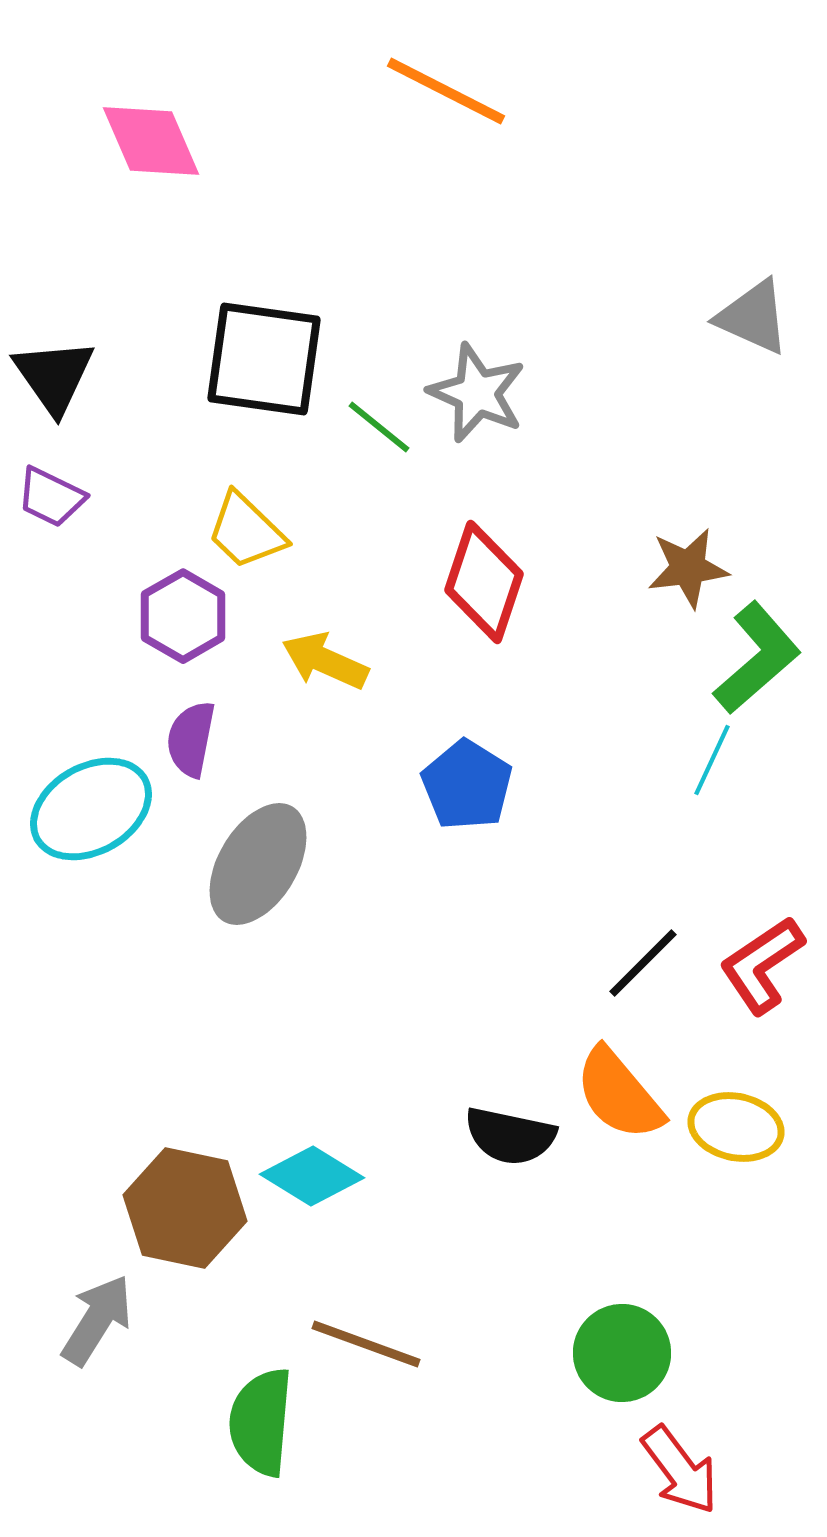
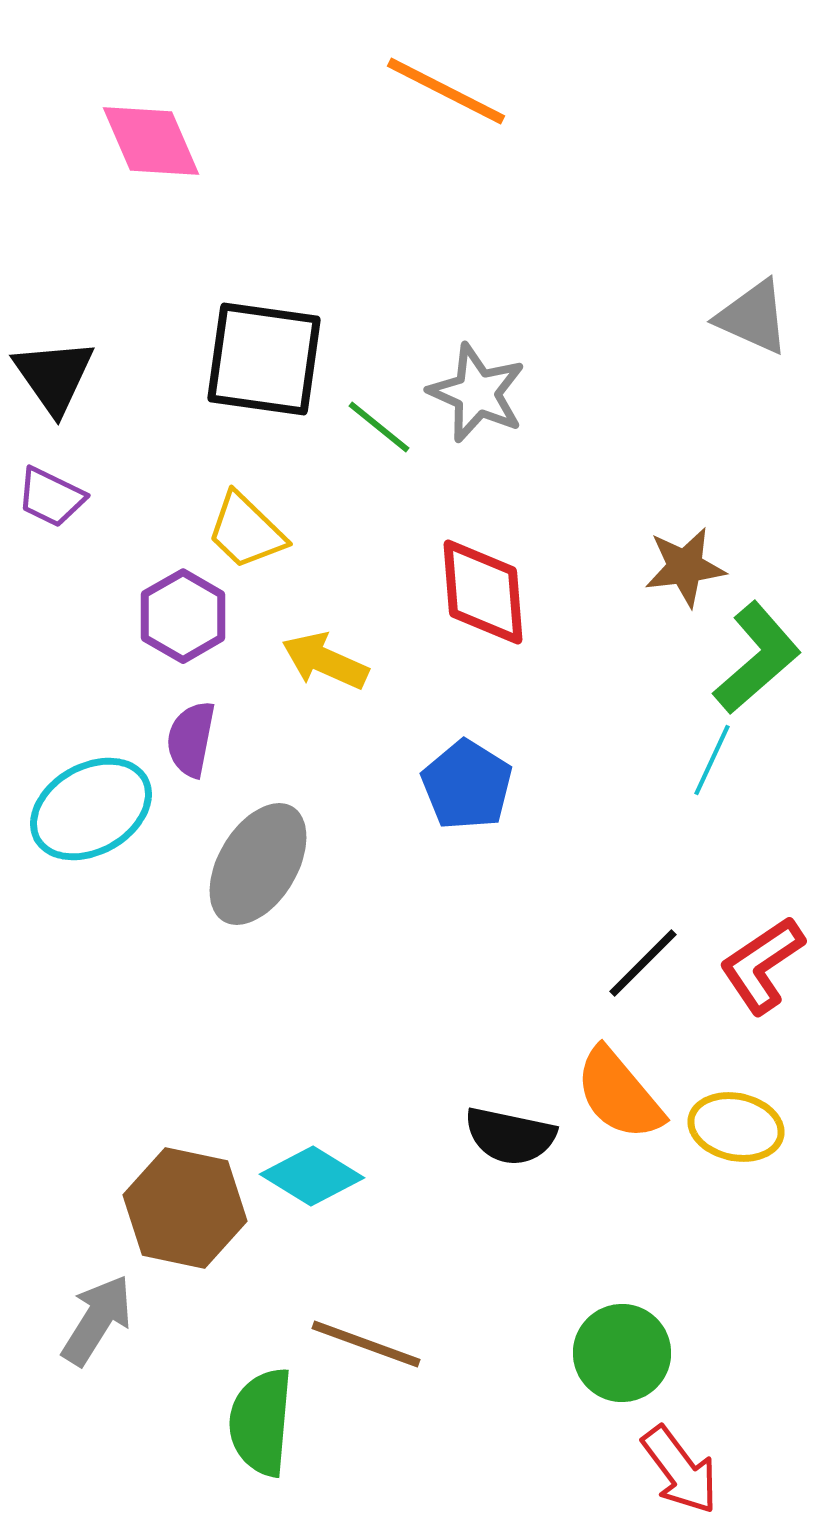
brown star: moved 3 px left, 1 px up
red diamond: moved 1 px left, 10 px down; rotated 23 degrees counterclockwise
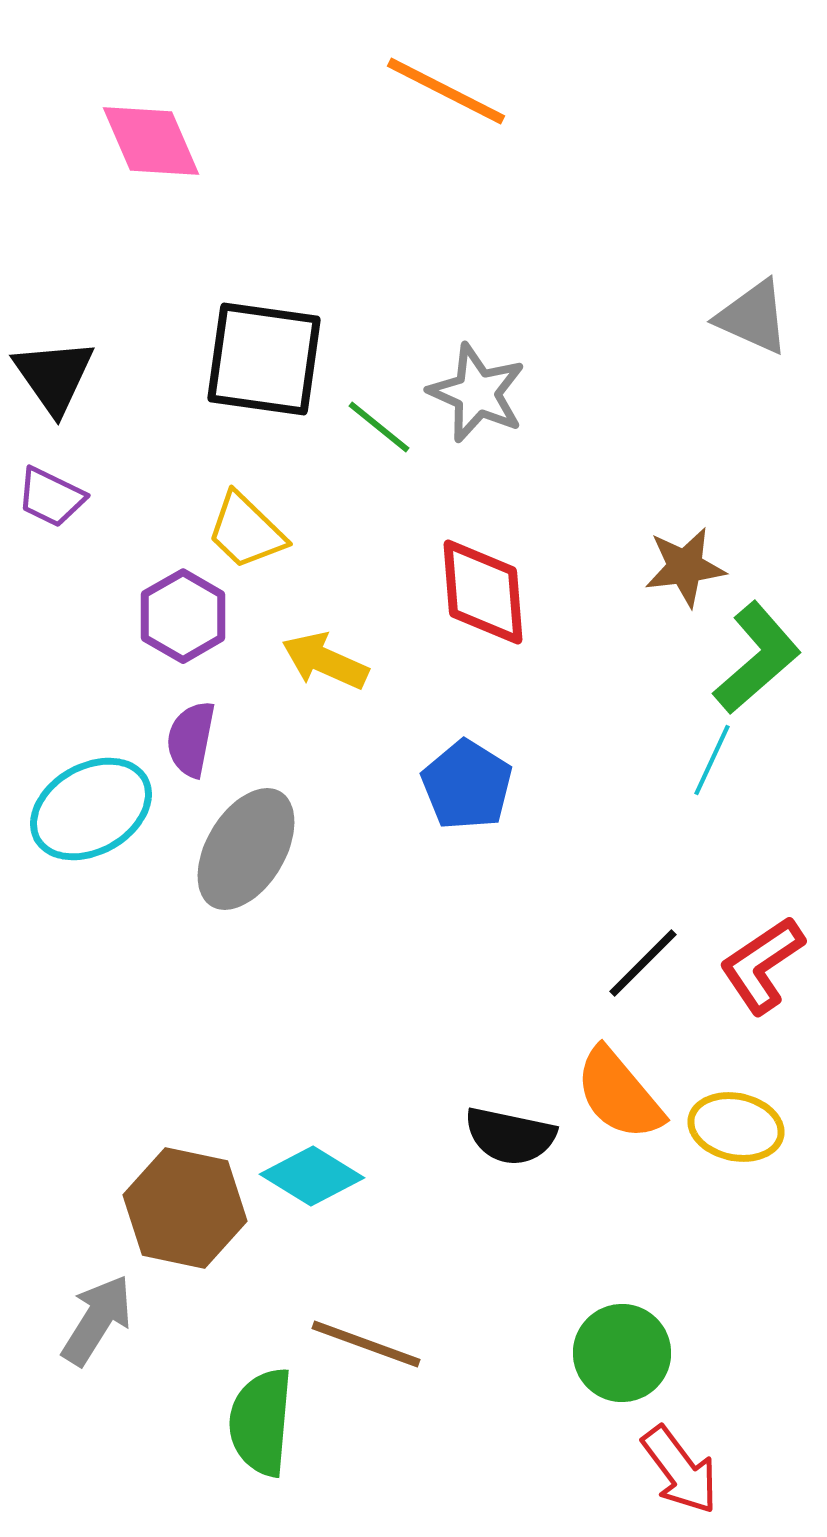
gray ellipse: moved 12 px left, 15 px up
